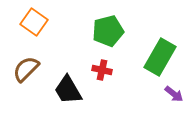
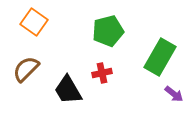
red cross: moved 3 px down; rotated 24 degrees counterclockwise
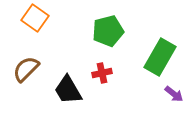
orange square: moved 1 px right, 4 px up
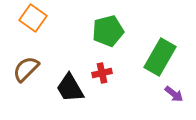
orange square: moved 2 px left
black trapezoid: moved 2 px right, 2 px up
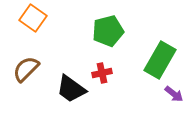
green rectangle: moved 3 px down
black trapezoid: moved 1 px right, 1 px down; rotated 24 degrees counterclockwise
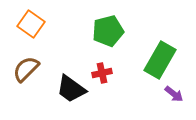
orange square: moved 2 px left, 6 px down
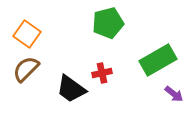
orange square: moved 4 px left, 10 px down
green pentagon: moved 8 px up
green rectangle: moved 2 px left; rotated 30 degrees clockwise
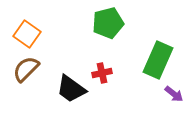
green rectangle: rotated 36 degrees counterclockwise
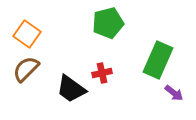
purple arrow: moved 1 px up
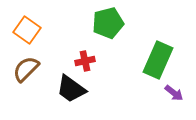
orange square: moved 4 px up
red cross: moved 17 px left, 12 px up
